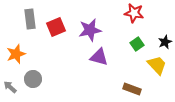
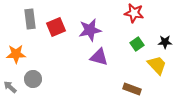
black star: rotated 24 degrees clockwise
orange star: rotated 18 degrees clockwise
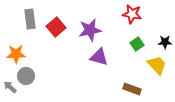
red star: moved 2 px left, 1 px down
red square: rotated 18 degrees counterclockwise
gray circle: moved 7 px left, 3 px up
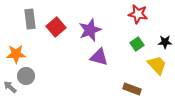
red star: moved 6 px right
purple star: rotated 10 degrees counterclockwise
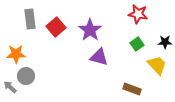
purple star: rotated 15 degrees counterclockwise
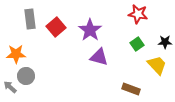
brown rectangle: moved 1 px left
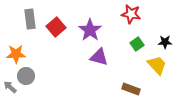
red star: moved 7 px left
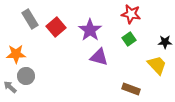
gray rectangle: rotated 24 degrees counterclockwise
green square: moved 8 px left, 5 px up
